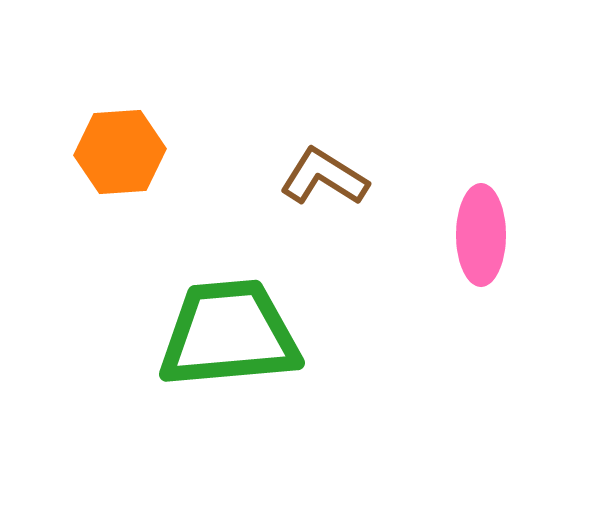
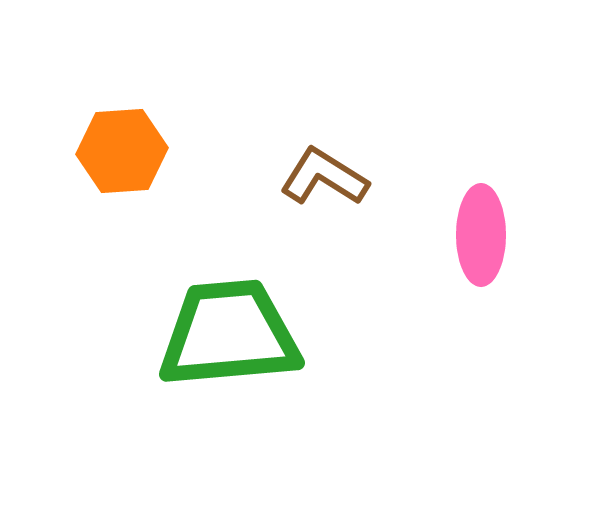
orange hexagon: moved 2 px right, 1 px up
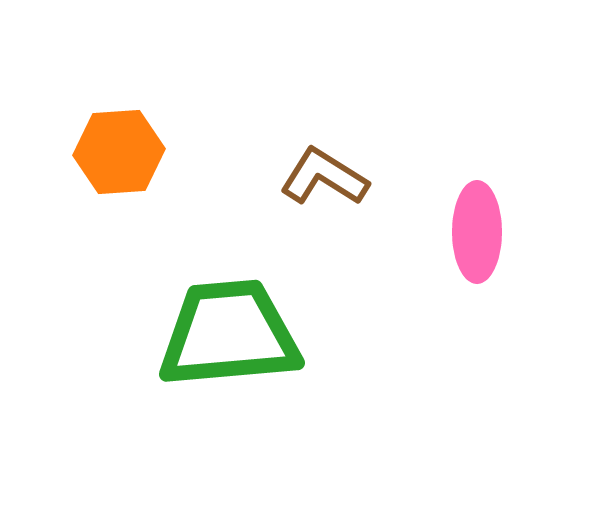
orange hexagon: moved 3 px left, 1 px down
pink ellipse: moved 4 px left, 3 px up
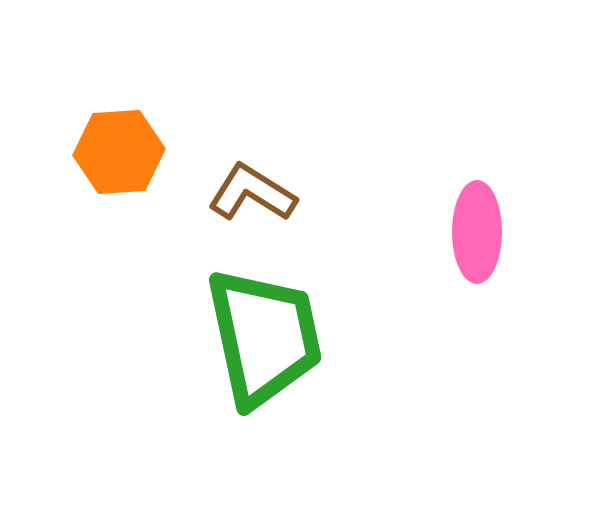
brown L-shape: moved 72 px left, 16 px down
green trapezoid: moved 35 px right, 3 px down; rotated 83 degrees clockwise
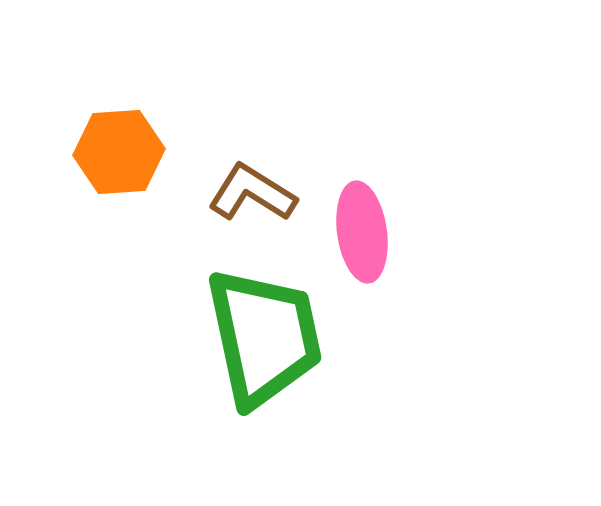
pink ellipse: moved 115 px left; rotated 8 degrees counterclockwise
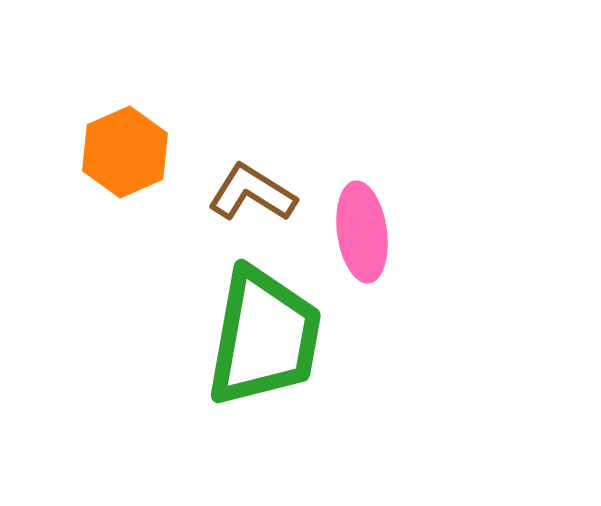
orange hexagon: moved 6 px right; rotated 20 degrees counterclockwise
green trapezoid: rotated 22 degrees clockwise
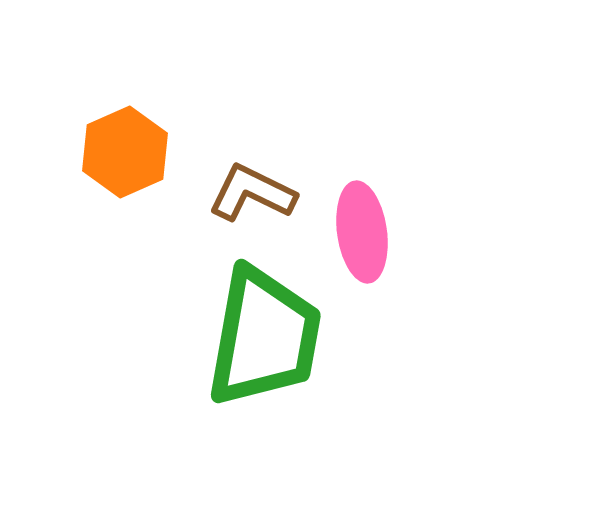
brown L-shape: rotated 6 degrees counterclockwise
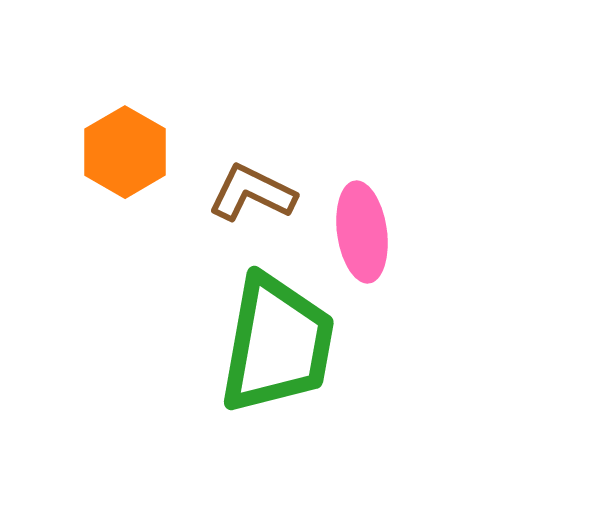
orange hexagon: rotated 6 degrees counterclockwise
green trapezoid: moved 13 px right, 7 px down
